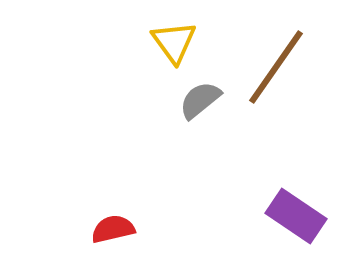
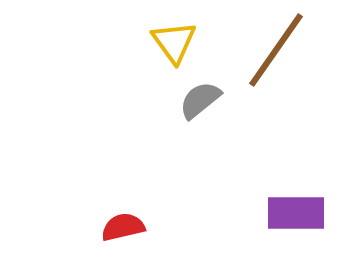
brown line: moved 17 px up
purple rectangle: moved 3 px up; rotated 34 degrees counterclockwise
red semicircle: moved 10 px right, 2 px up
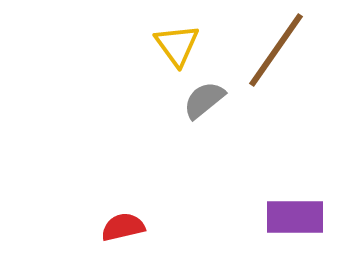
yellow triangle: moved 3 px right, 3 px down
gray semicircle: moved 4 px right
purple rectangle: moved 1 px left, 4 px down
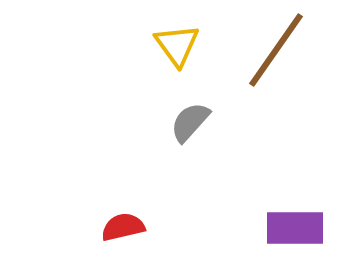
gray semicircle: moved 14 px left, 22 px down; rotated 9 degrees counterclockwise
purple rectangle: moved 11 px down
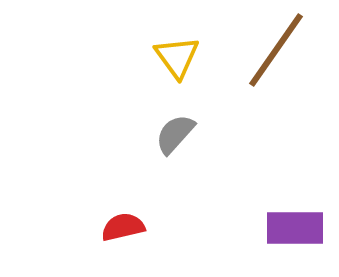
yellow triangle: moved 12 px down
gray semicircle: moved 15 px left, 12 px down
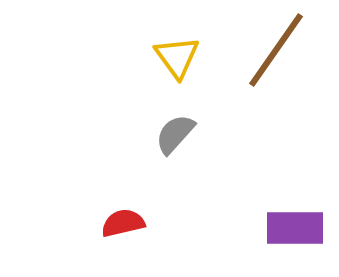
red semicircle: moved 4 px up
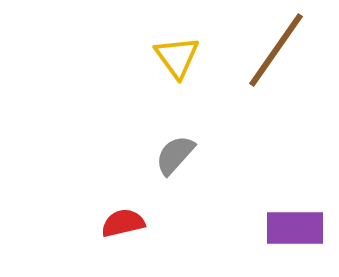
gray semicircle: moved 21 px down
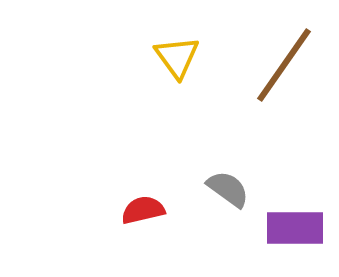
brown line: moved 8 px right, 15 px down
gray semicircle: moved 53 px right, 34 px down; rotated 84 degrees clockwise
red semicircle: moved 20 px right, 13 px up
